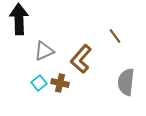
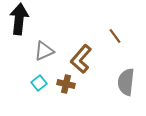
black arrow: rotated 8 degrees clockwise
brown cross: moved 6 px right, 1 px down
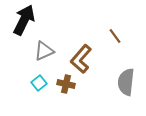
black arrow: moved 5 px right, 1 px down; rotated 20 degrees clockwise
